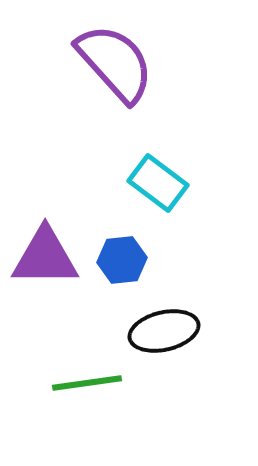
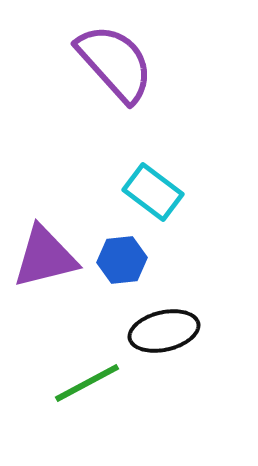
cyan rectangle: moved 5 px left, 9 px down
purple triangle: rotated 14 degrees counterclockwise
green line: rotated 20 degrees counterclockwise
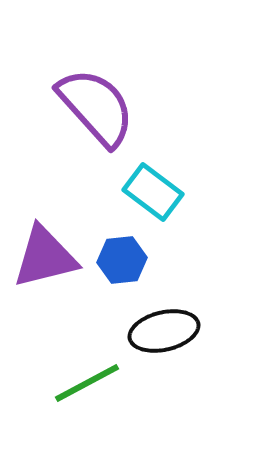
purple semicircle: moved 19 px left, 44 px down
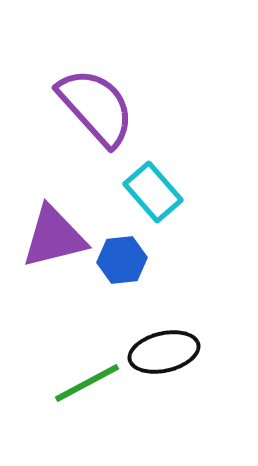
cyan rectangle: rotated 12 degrees clockwise
purple triangle: moved 9 px right, 20 px up
black ellipse: moved 21 px down
